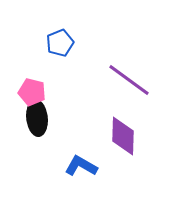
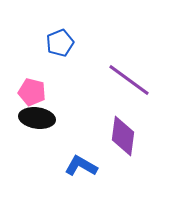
black ellipse: rotated 76 degrees counterclockwise
purple diamond: rotated 6 degrees clockwise
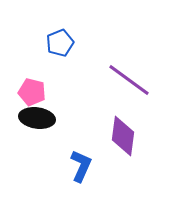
blue L-shape: rotated 84 degrees clockwise
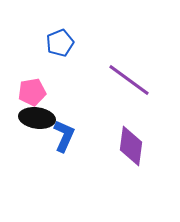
pink pentagon: rotated 24 degrees counterclockwise
purple diamond: moved 8 px right, 10 px down
blue L-shape: moved 17 px left, 30 px up
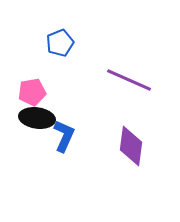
purple line: rotated 12 degrees counterclockwise
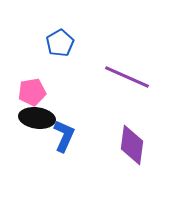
blue pentagon: rotated 8 degrees counterclockwise
purple line: moved 2 px left, 3 px up
purple diamond: moved 1 px right, 1 px up
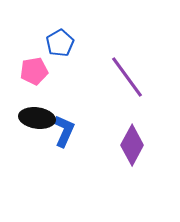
purple line: rotated 30 degrees clockwise
pink pentagon: moved 2 px right, 21 px up
blue L-shape: moved 5 px up
purple diamond: rotated 21 degrees clockwise
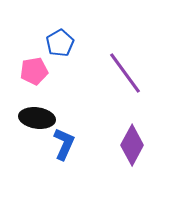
purple line: moved 2 px left, 4 px up
blue L-shape: moved 13 px down
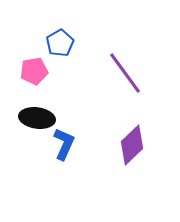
purple diamond: rotated 18 degrees clockwise
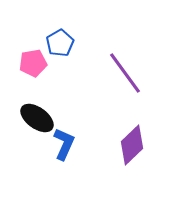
pink pentagon: moved 1 px left, 8 px up
black ellipse: rotated 28 degrees clockwise
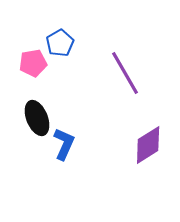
purple line: rotated 6 degrees clockwise
black ellipse: rotated 32 degrees clockwise
purple diamond: moved 16 px right; rotated 12 degrees clockwise
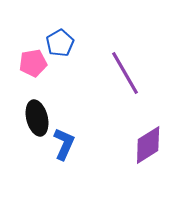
black ellipse: rotated 8 degrees clockwise
